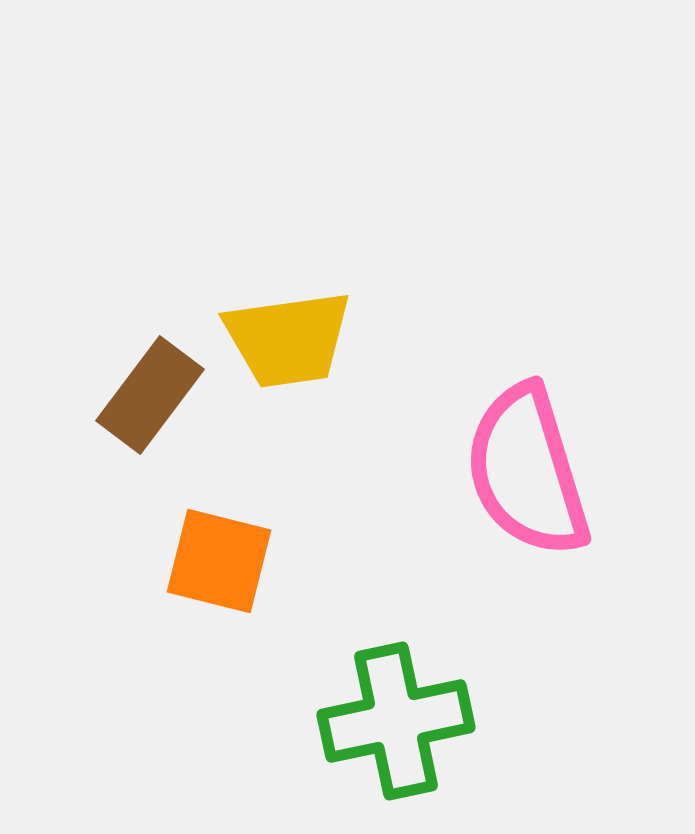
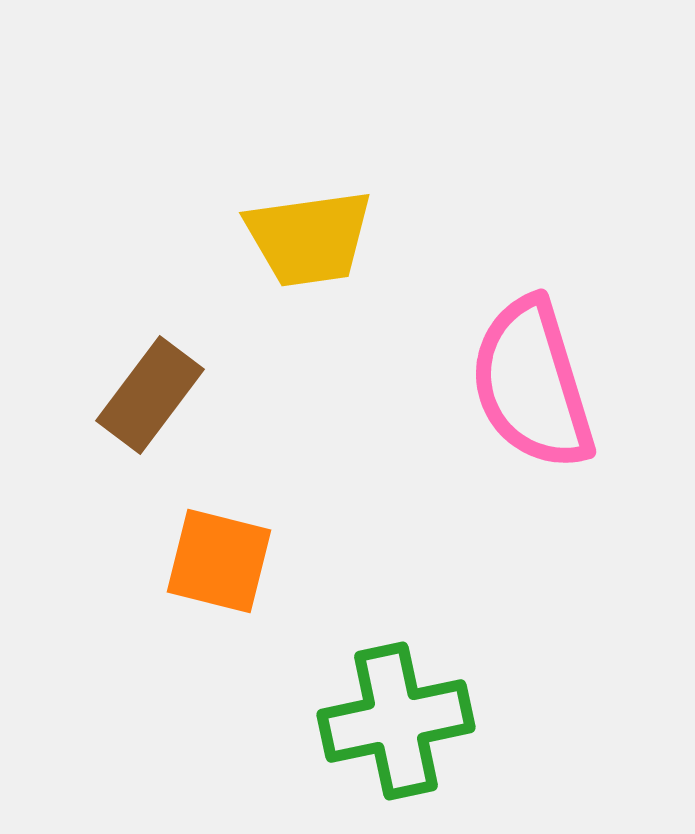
yellow trapezoid: moved 21 px right, 101 px up
pink semicircle: moved 5 px right, 87 px up
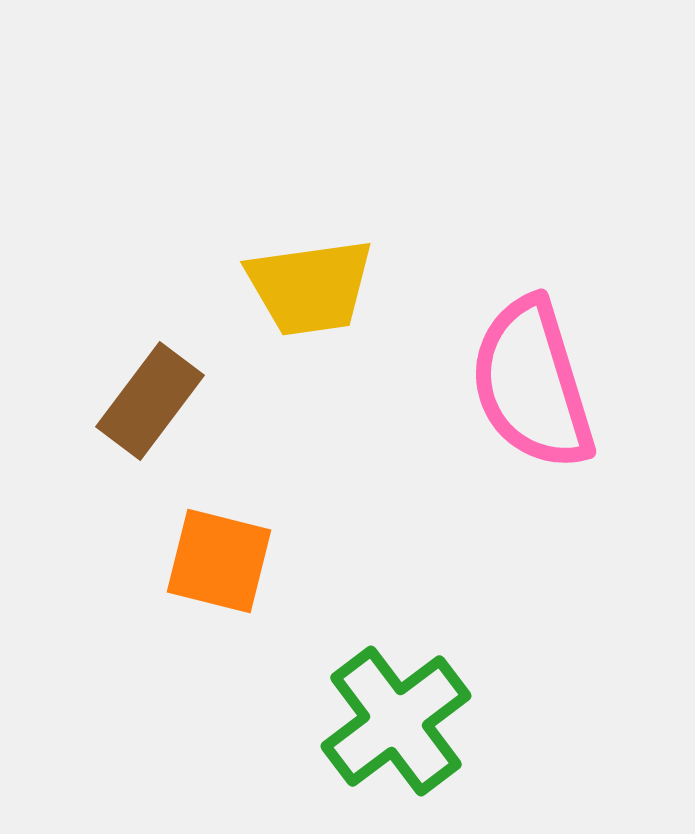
yellow trapezoid: moved 1 px right, 49 px down
brown rectangle: moved 6 px down
green cross: rotated 25 degrees counterclockwise
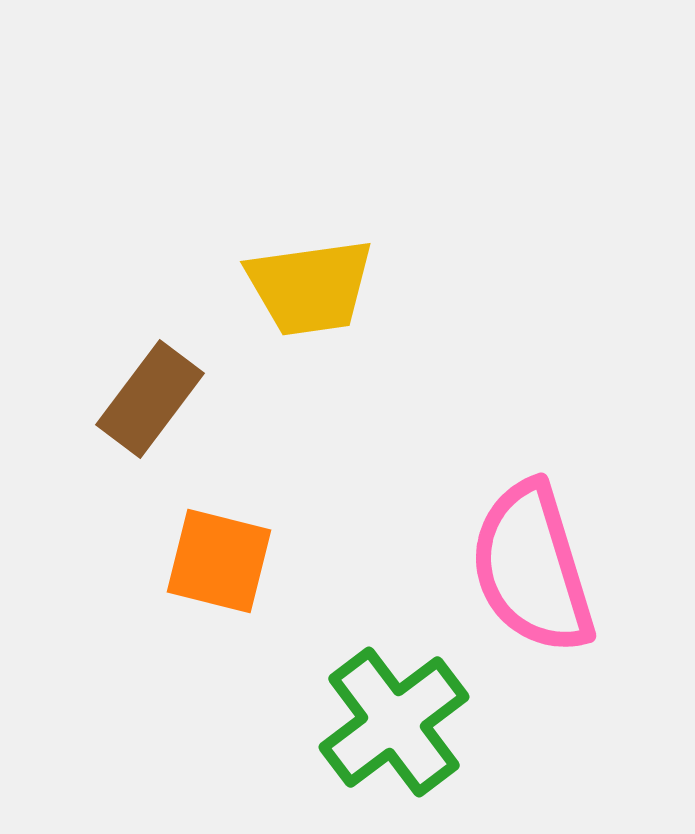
pink semicircle: moved 184 px down
brown rectangle: moved 2 px up
green cross: moved 2 px left, 1 px down
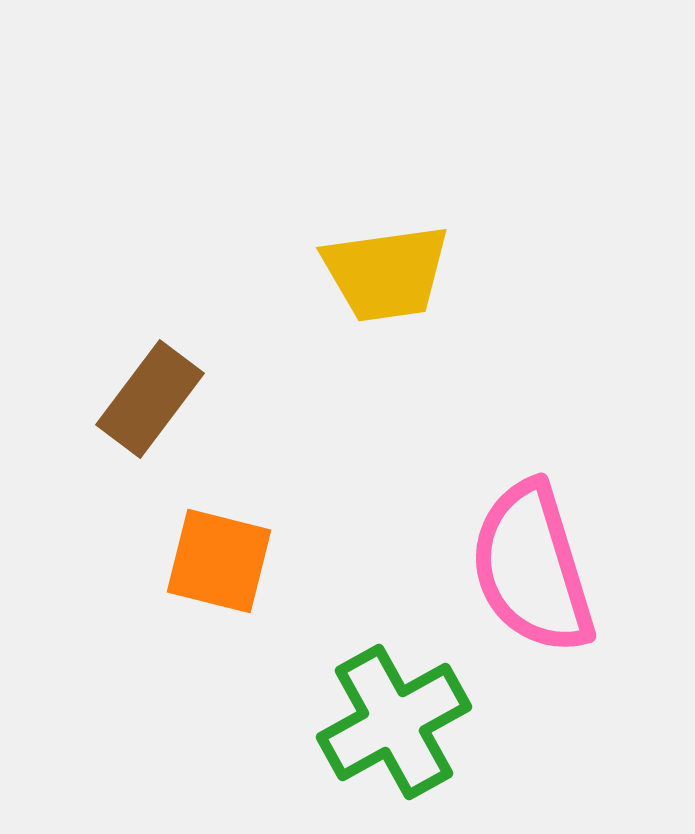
yellow trapezoid: moved 76 px right, 14 px up
green cross: rotated 8 degrees clockwise
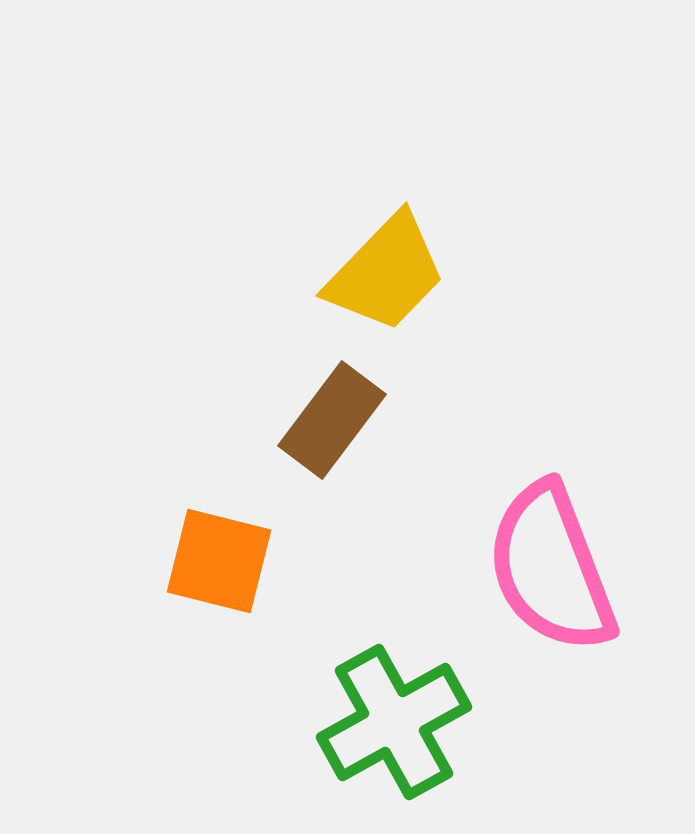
yellow trapezoid: rotated 38 degrees counterclockwise
brown rectangle: moved 182 px right, 21 px down
pink semicircle: moved 19 px right; rotated 4 degrees counterclockwise
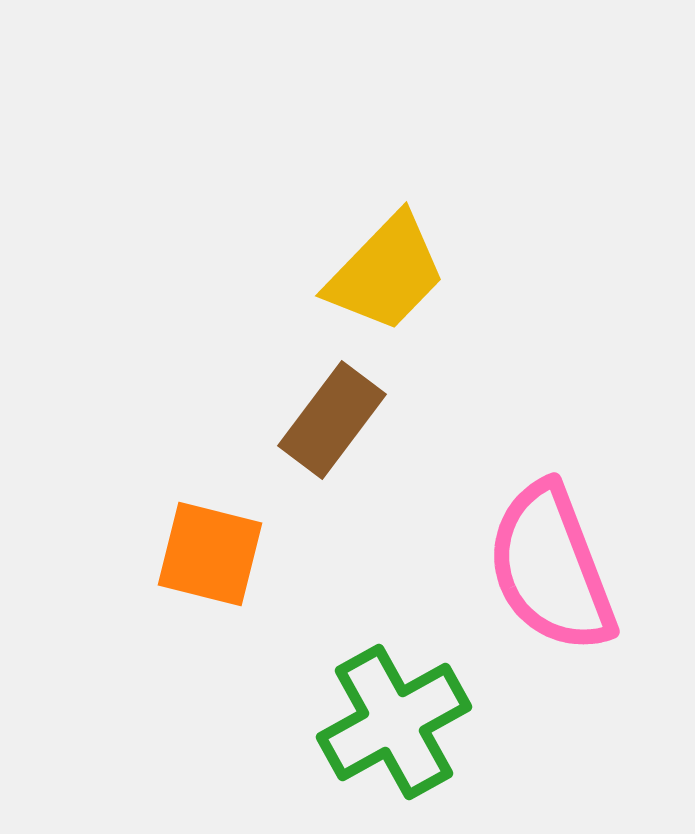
orange square: moved 9 px left, 7 px up
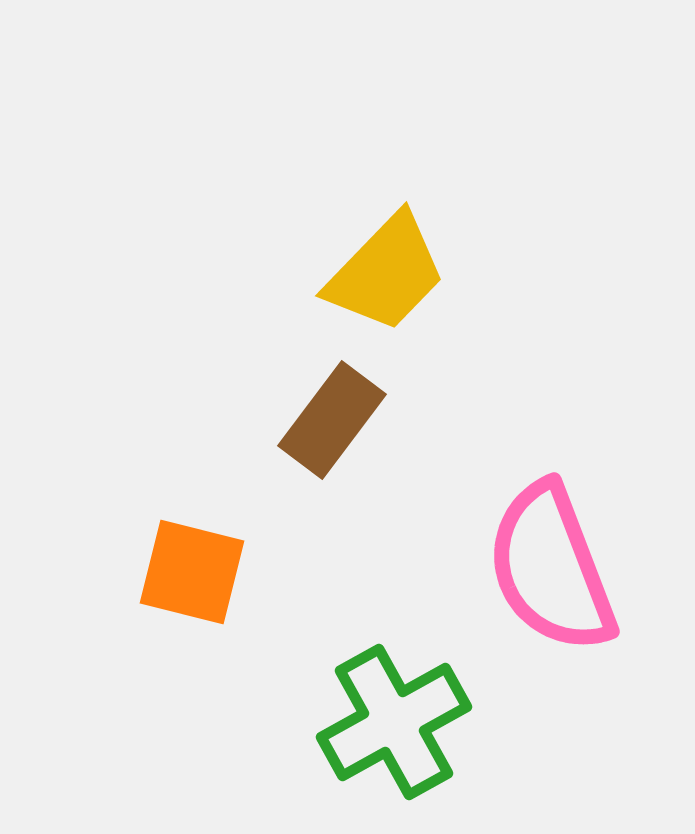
orange square: moved 18 px left, 18 px down
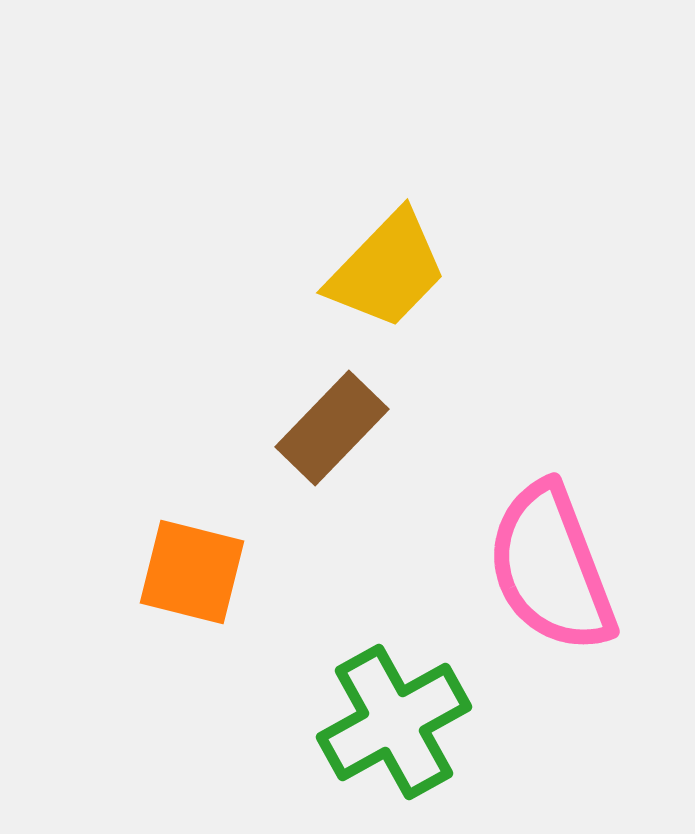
yellow trapezoid: moved 1 px right, 3 px up
brown rectangle: moved 8 px down; rotated 7 degrees clockwise
